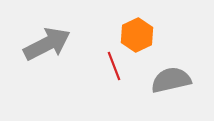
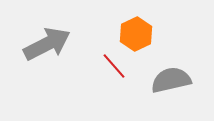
orange hexagon: moved 1 px left, 1 px up
red line: rotated 20 degrees counterclockwise
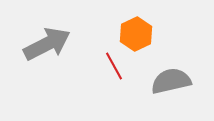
red line: rotated 12 degrees clockwise
gray semicircle: moved 1 px down
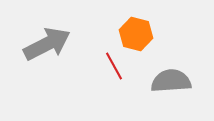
orange hexagon: rotated 20 degrees counterclockwise
gray semicircle: rotated 9 degrees clockwise
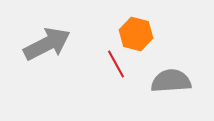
red line: moved 2 px right, 2 px up
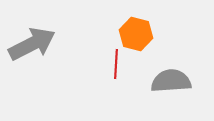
gray arrow: moved 15 px left
red line: rotated 32 degrees clockwise
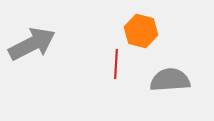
orange hexagon: moved 5 px right, 3 px up
gray semicircle: moved 1 px left, 1 px up
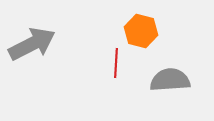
red line: moved 1 px up
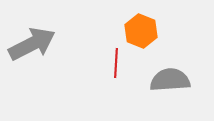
orange hexagon: rotated 8 degrees clockwise
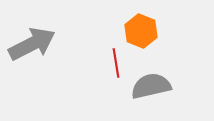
red line: rotated 12 degrees counterclockwise
gray semicircle: moved 19 px left, 6 px down; rotated 9 degrees counterclockwise
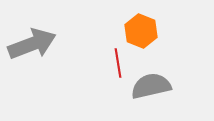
gray arrow: rotated 6 degrees clockwise
red line: moved 2 px right
